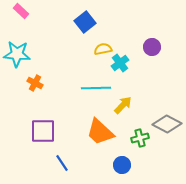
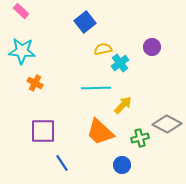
cyan star: moved 5 px right, 3 px up
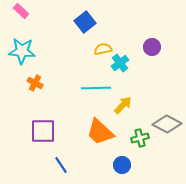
blue line: moved 1 px left, 2 px down
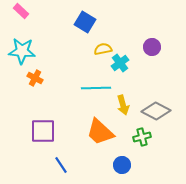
blue square: rotated 20 degrees counterclockwise
orange cross: moved 5 px up
yellow arrow: rotated 120 degrees clockwise
gray diamond: moved 11 px left, 13 px up
green cross: moved 2 px right, 1 px up
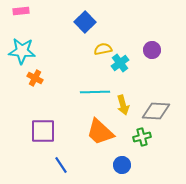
pink rectangle: rotated 49 degrees counterclockwise
blue square: rotated 15 degrees clockwise
purple circle: moved 3 px down
cyan line: moved 1 px left, 4 px down
gray diamond: rotated 24 degrees counterclockwise
